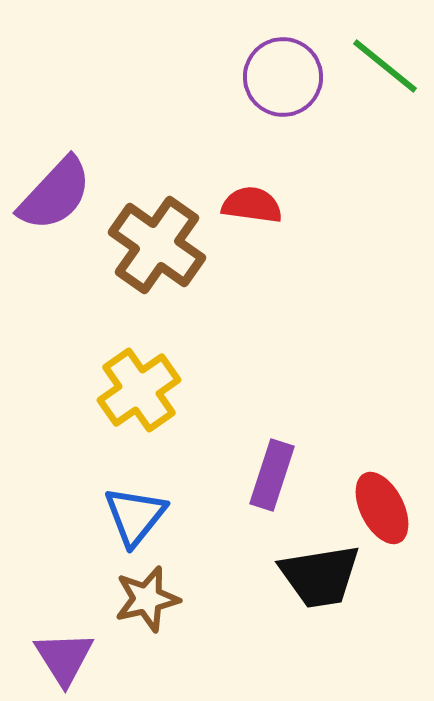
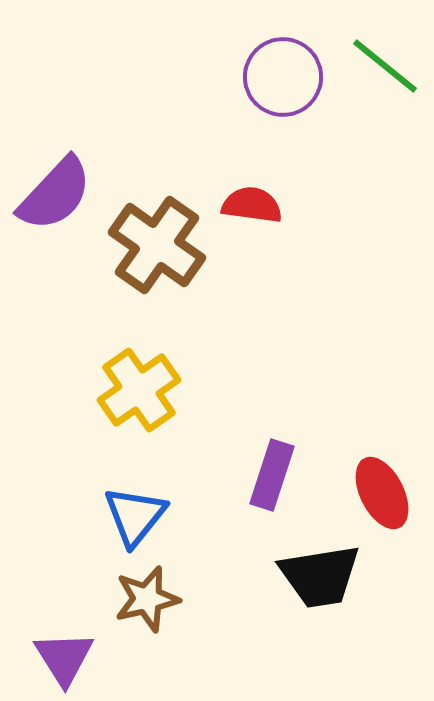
red ellipse: moved 15 px up
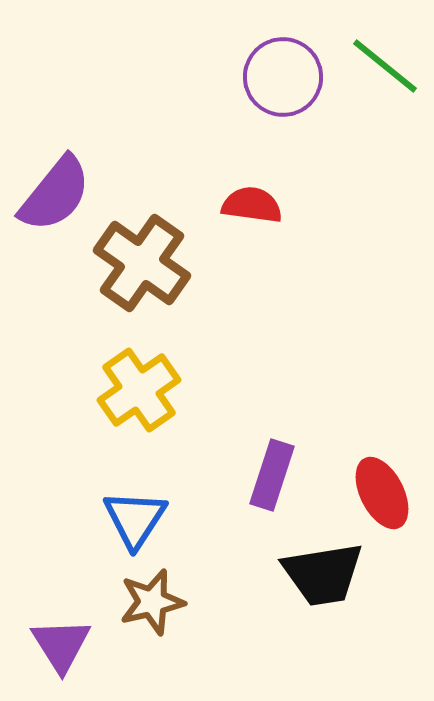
purple semicircle: rotated 4 degrees counterclockwise
brown cross: moved 15 px left, 18 px down
blue triangle: moved 3 px down; rotated 6 degrees counterclockwise
black trapezoid: moved 3 px right, 2 px up
brown star: moved 5 px right, 3 px down
purple triangle: moved 3 px left, 13 px up
